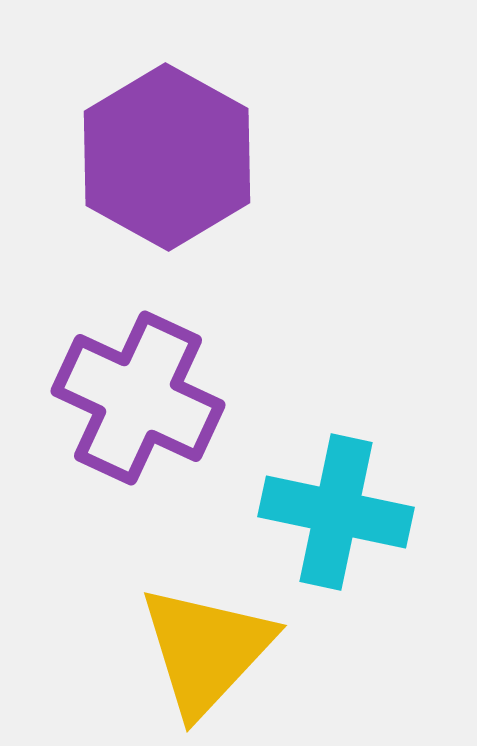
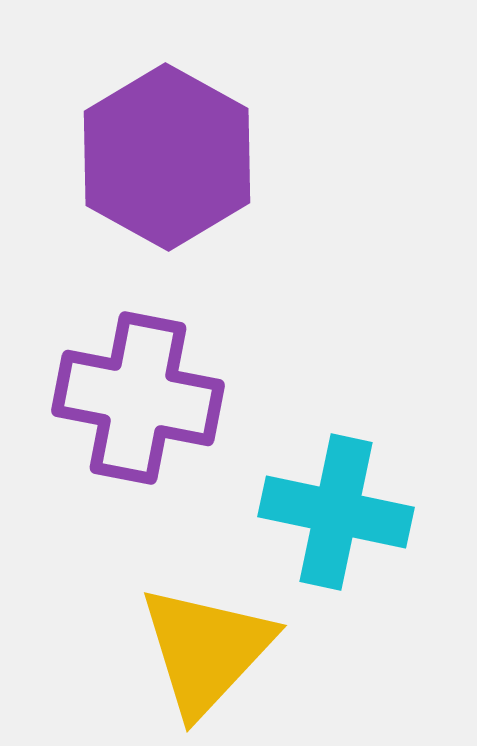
purple cross: rotated 14 degrees counterclockwise
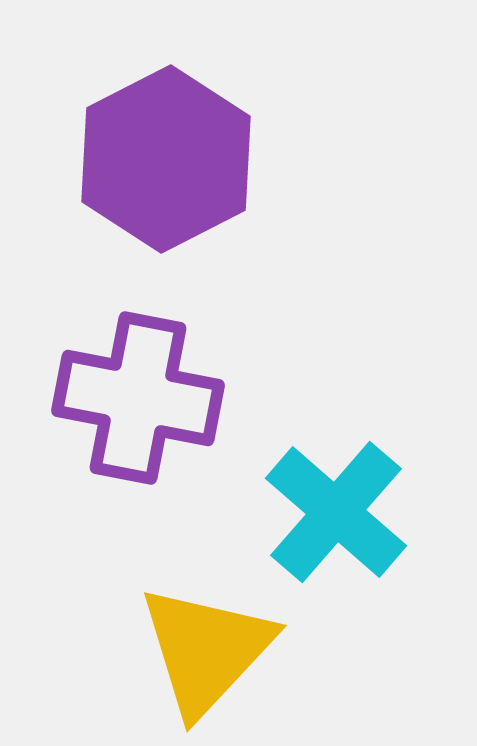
purple hexagon: moved 1 px left, 2 px down; rotated 4 degrees clockwise
cyan cross: rotated 29 degrees clockwise
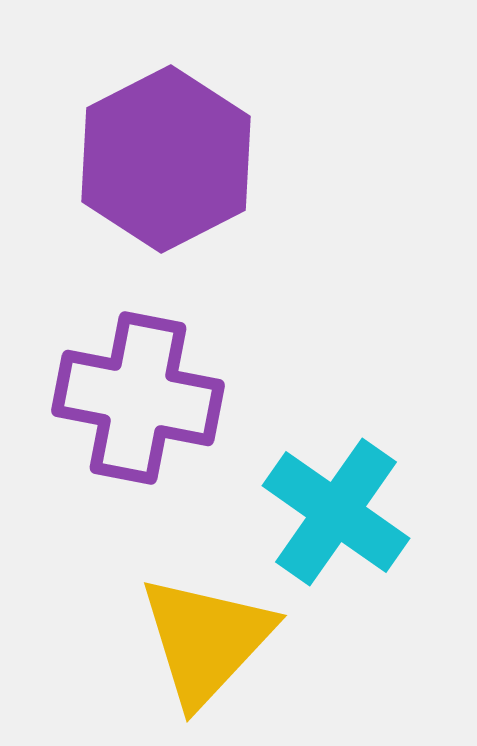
cyan cross: rotated 6 degrees counterclockwise
yellow triangle: moved 10 px up
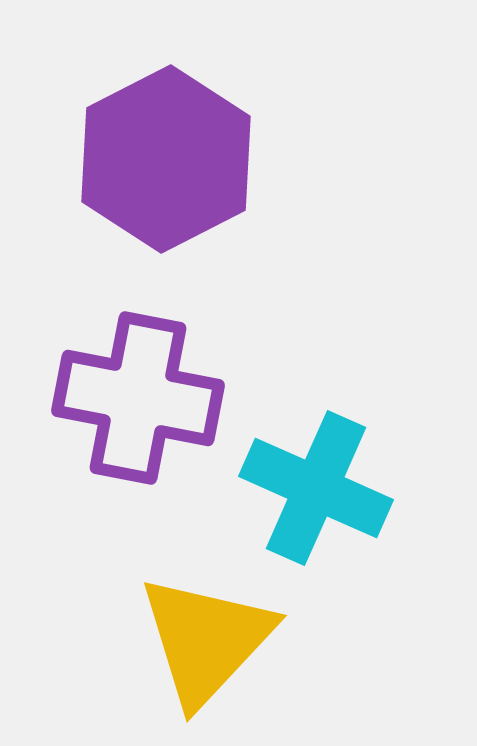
cyan cross: moved 20 px left, 24 px up; rotated 11 degrees counterclockwise
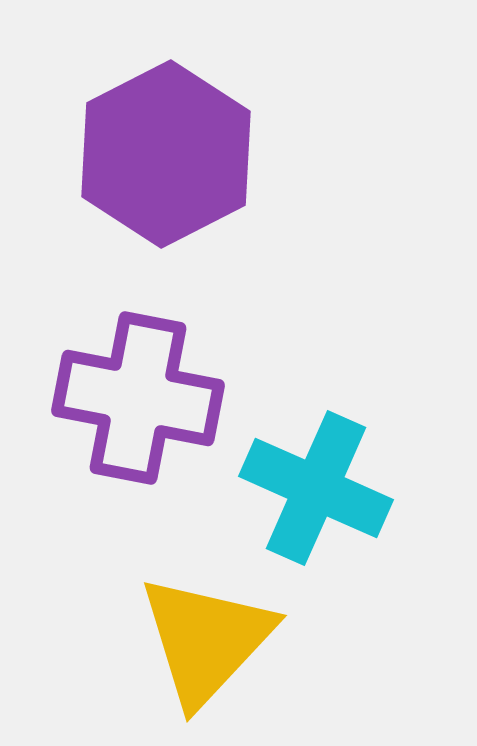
purple hexagon: moved 5 px up
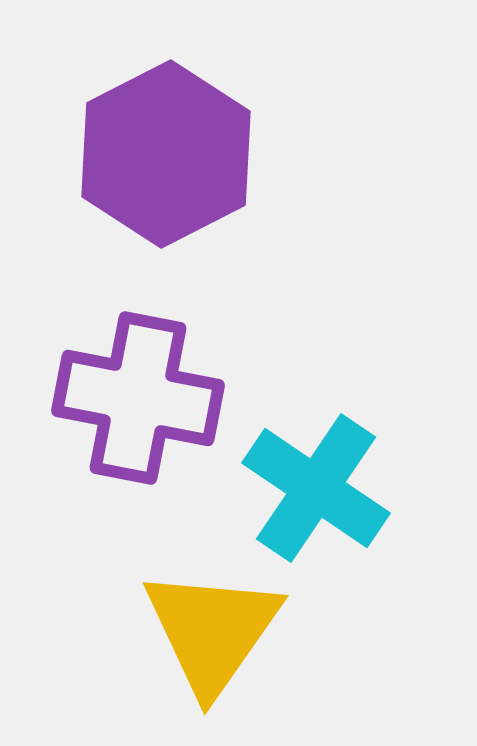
cyan cross: rotated 10 degrees clockwise
yellow triangle: moved 6 px right, 9 px up; rotated 8 degrees counterclockwise
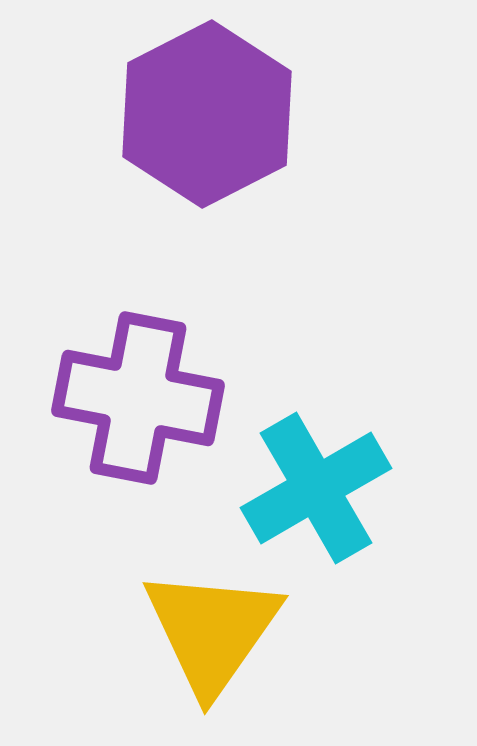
purple hexagon: moved 41 px right, 40 px up
cyan cross: rotated 26 degrees clockwise
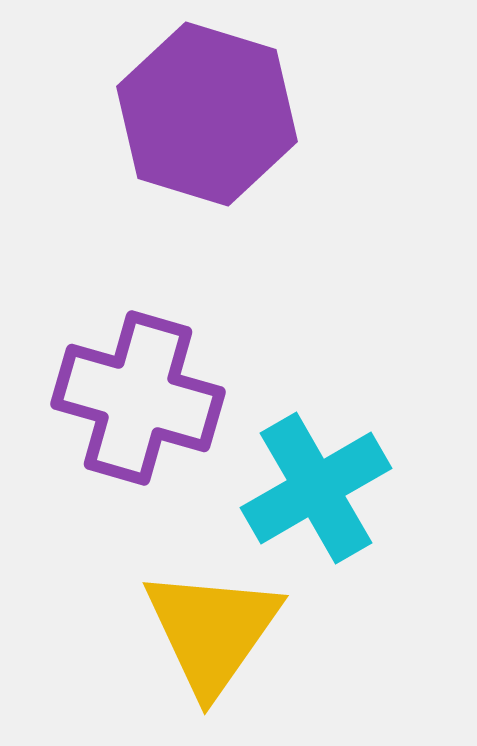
purple hexagon: rotated 16 degrees counterclockwise
purple cross: rotated 5 degrees clockwise
